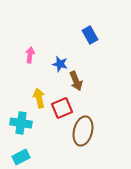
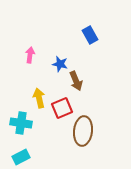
brown ellipse: rotated 8 degrees counterclockwise
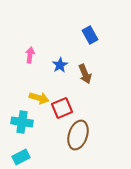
blue star: moved 1 px down; rotated 28 degrees clockwise
brown arrow: moved 9 px right, 7 px up
yellow arrow: rotated 120 degrees clockwise
cyan cross: moved 1 px right, 1 px up
brown ellipse: moved 5 px left, 4 px down; rotated 12 degrees clockwise
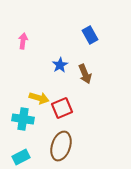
pink arrow: moved 7 px left, 14 px up
cyan cross: moved 1 px right, 3 px up
brown ellipse: moved 17 px left, 11 px down
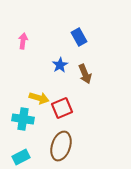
blue rectangle: moved 11 px left, 2 px down
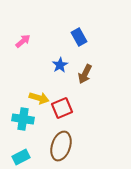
pink arrow: rotated 42 degrees clockwise
brown arrow: rotated 48 degrees clockwise
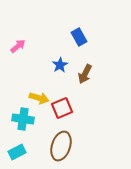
pink arrow: moved 5 px left, 5 px down
cyan rectangle: moved 4 px left, 5 px up
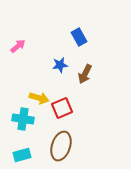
blue star: rotated 21 degrees clockwise
cyan rectangle: moved 5 px right, 3 px down; rotated 12 degrees clockwise
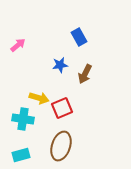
pink arrow: moved 1 px up
cyan rectangle: moved 1 px left
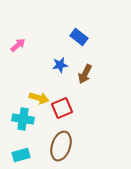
blue rectangle: rotated 24 degrees counterclockwise
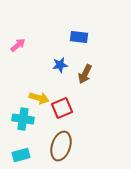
blue rectangle: rotated 30 degrees counterclockwise
